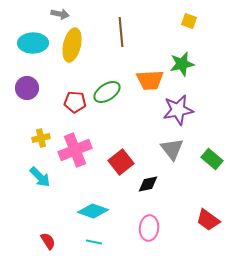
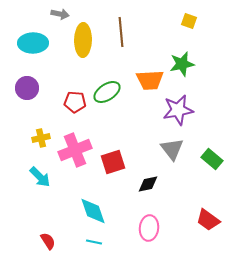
yellow ellipse: moved 11 px right, 5 px up; rotated 12 degrees counterclockwise
red square: moved 8 px left; rotated 20 degrees clockwise
cyan diamond: rotated 52 degrees clockwise
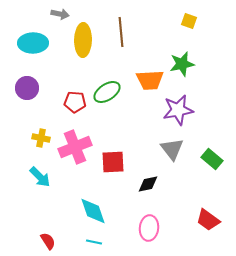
yellow cross: rotated 24 degrees clockwise
pink cross: moved 3 px up
red square: rotated 15 degrees clockwise
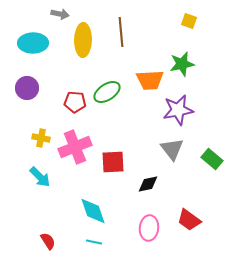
red trapezoid: moved 19 px left
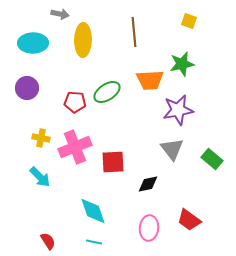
brown line: moved 13 px right
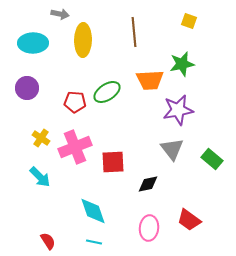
yellow cross: rotated 24 degrees clockwise
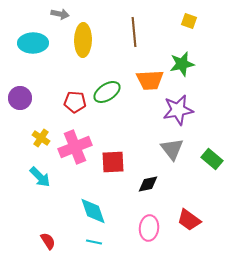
purple circle: moved 7 px left, 10 px down
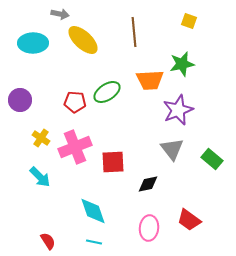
yellow ellipse: rotated 48 degrees counterclockwise
purple circle: moved 2 px down
purple star: rotated 12 degrees counterclockwise
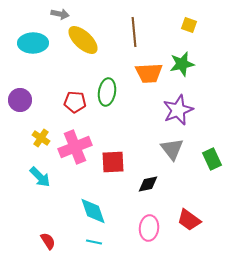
yellow square: moved 4 px down
orange trapezoid: moved 1 px left, 7 px up
green ellipse: rotated 48 degrees counterclockwise
green rectangle: rotated 25 degrees clockwise
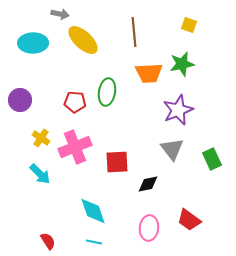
red square: moved 4 px right
cyan arrow: moved 3 px up
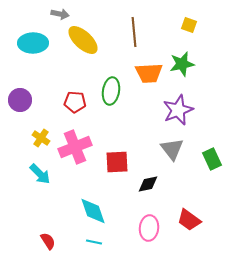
green ellipse: moved 4 px right, 1 px up
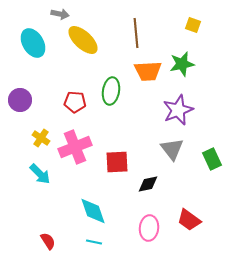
yellow square: moved 4 px right
brown line: moved 2 px right, 1 px down
cyan ellipse: rotated 60 degrees clockwise
orange trapezoid: moved 1 px left, 2 px up
